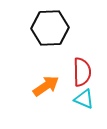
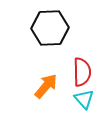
orange arrow: rotated 16 degrees counterclockwise
cyan triangle: rotated 25 degrees clockwise
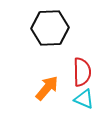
orange arrow: moved 1 px right, 2 px down
cyan triangle: rotated 25 degrees counterclockwise
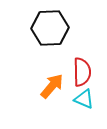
orange arrow: moved 5 px right, 2 px up
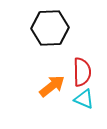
orange arrow: rotated 12 degrees clockwise
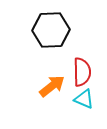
black hexagon: moved 1 px right, 2 px down
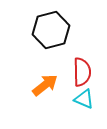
black hexagon: rotated 12 degrees counterclockwise
orange arrow: moved 7 px left, 1 px up
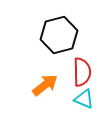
black hexagon: moved 8 px right, 5 px down
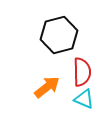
orange arrow: moved 2 px right, 2 px down
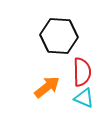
black hexagon: moved 1 px down; rotated 18 degrees clockwise
cyan triangle: moved 1 px up
